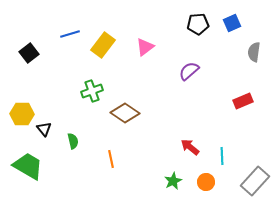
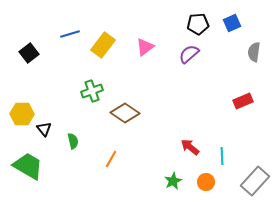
purple semicircle: moved 17 px up
orange line: rotated 42 degrees clockwise
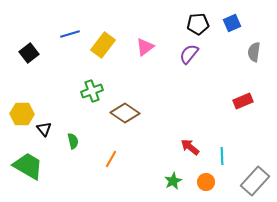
purple semicircle: rotated 10 degrees counterclockwise
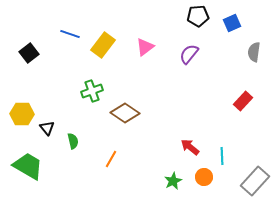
black pentagon: moved 8 px up
blue line: rotated 36 degrees clockwise
red rectangle: rotated 24 degrees counterclockwise
black triangle: moved 3 px right, 1 px up
orange circle: moved 2 px left, 5 px up
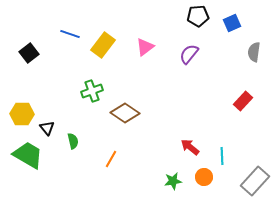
green trapezoid: moved 11 px up
green star: rotated 18 degrees clockwise
